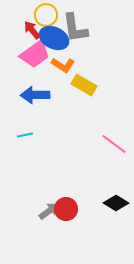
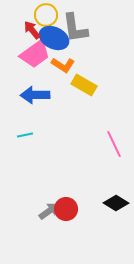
pink line: rotated 28 degrees clockwise
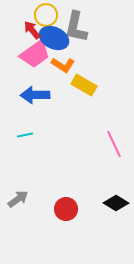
gray L-shape: moved 1 px right, 1 px up; rotated 20 degrees clockwise
gray arrow: moved 31 px left, 12 px up
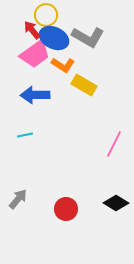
gray L-shape: moved 12 px right, 10 px down; rotated 72 degrees counterclockwise
pink line: rotated 52 degrees clockwise
gray arrow: rotated 15 degrees counterclockwise
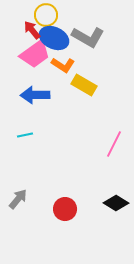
red circle: moved 1 px left
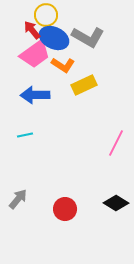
yellow rectangle: rotated 55 degrees counterclockwise
pink line: moved 2 px right, 1 px up
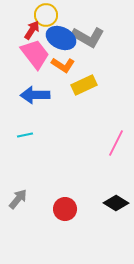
red arrow: rotated 72 degrees clockwise
blue ellipse: moved 7 px right
pink trapezoid: rotated 92 degrees counterclockwise
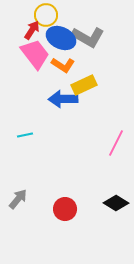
blue arrow: moved 28 px right, 4 px down
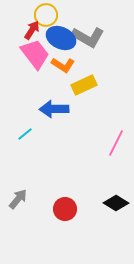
blue arrow: moved 9 px left, 10 px down
cyan line: moved 1 px up; rotated 28 degrees counterclockwise
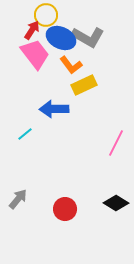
orange L-shape: moved 8 px right; rotated 20 degrees clockwise
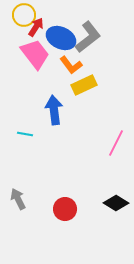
yellow circle: moved 22 px left
red arrow: moved 4 px right, 3 px up
gray L-shape: rotated 68 degrees counterclockwise
blue arrow: moved 1 px down; rotated 84 degrees clockwise
cyan line: rotated 49 degrees clockwise
gray arrow: rotated 65 degrees counterclockwise
